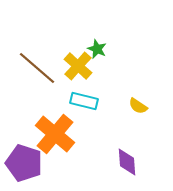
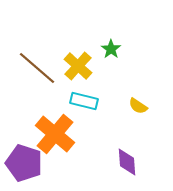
green star: moved 14 px right; rotated 12 degrees clockwise
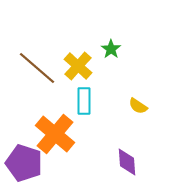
cyan rectangle: rotated 76 degrees clockwise
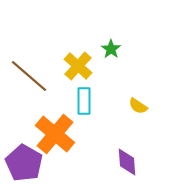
brown line: moved 8 px left, 8 px down
purple pentagon: rotated 12 degrees clockwise
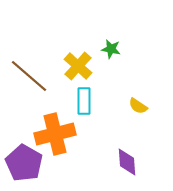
green star: rotated 24 degrees counterclockwise
orange cross: rotated 36 degrees clockwise
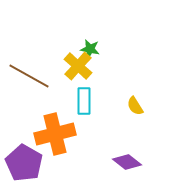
green star: moved 21 px left
brown line: rotated 12 degrees counterclockwise
yellow semicircle: moved 3 px left; rotated 24 degrees clockwise
purple diamond: rotated 48 degrees counterclockwise
